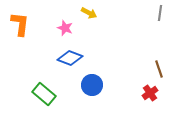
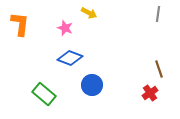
gray line: moved 2 px left, 1 px down
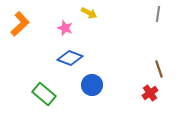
orange L-shape: rotated 40 degrees clockwise
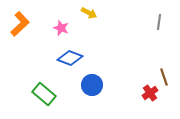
gray line: moved 1 px right, 8 px down
pink star: moved 4 px left
brown line: moved 5 px right, 8 px down
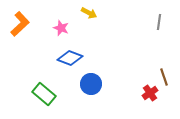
blue circle: moved 1 px left, 1 px up
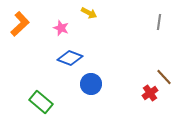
brown line: rotated 24 degrees counterclockwise
green rectangle: moved 3 px left, 8 px down
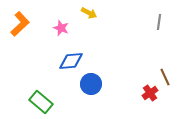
blue diamond: moved 1 px right, 3 px down; rotated 25 degrees counterclockwise
brown line: moved 1 px right; rotated 18 degrees clockwise
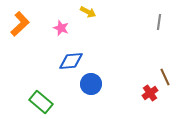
yellow arrow: moved 1 px left, 1 px up
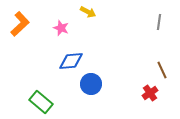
brown line: moved 3 px left, 7 px up
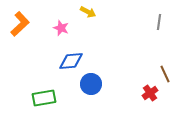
brown line: moved 3 px right, 4 px down
green rectangle: moved 3 px right, 4 px up; rotated 50 degrees counterclockwise
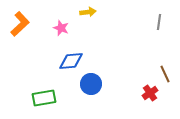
yellow arrow: rotated 35 degrees counterclockwise
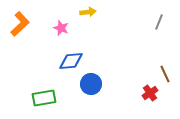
gray line: rotated 14 degrees clockwise
